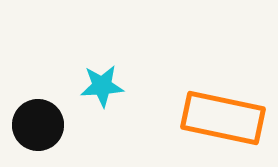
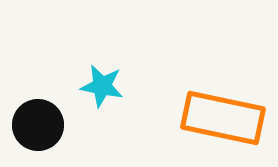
cyan star: rotated 15 degrees clockwise
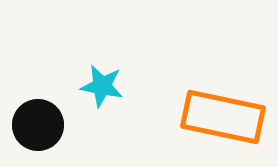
orange rectangle: moved 1 px up
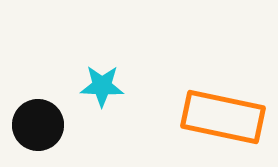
cyan star: rotated 9 degrees counterclockwise
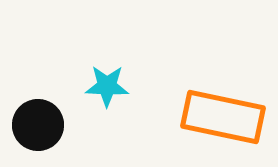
cyan star: moved 5 px right
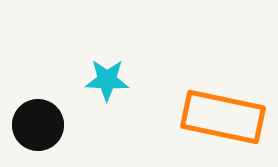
cyan star: moved 6 px up
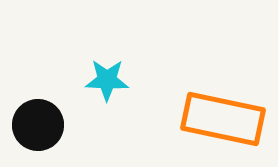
orange rectangle: moved 2 px down
